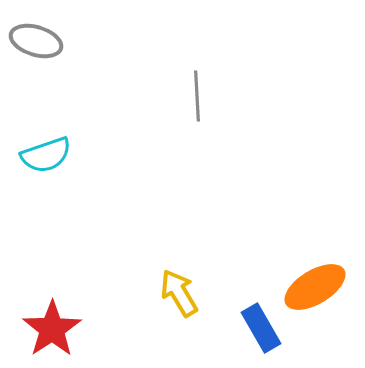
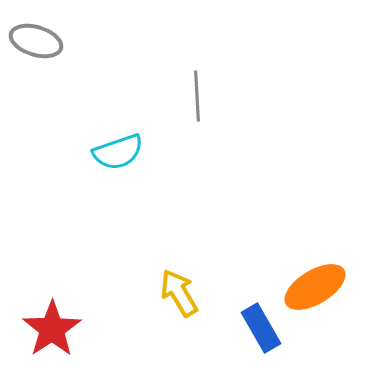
cyan semicircle: moved 72 px right, 3 px up
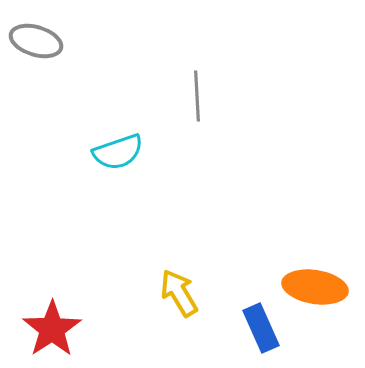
orange ellipse: rotated 40 degrees clockwise
blue rectangle: rotated 6 degrees clockwise
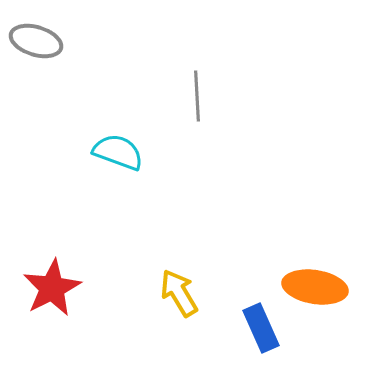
cyan semicircle: rotated 141 degrees counterclockwise
red star: moved 41 px up; rotated 6 degrees clockwise
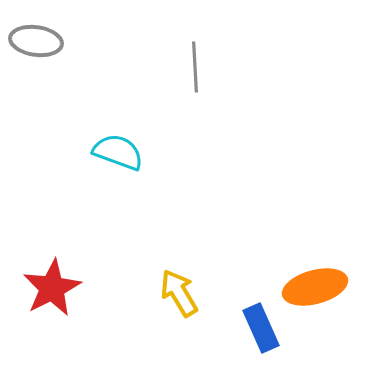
gray ellipse: rotated 9 degrees counterclockwise
gray line: moved 2 px left, 29 px up
orange ellipse: rotated 24 degrees counterclockwise
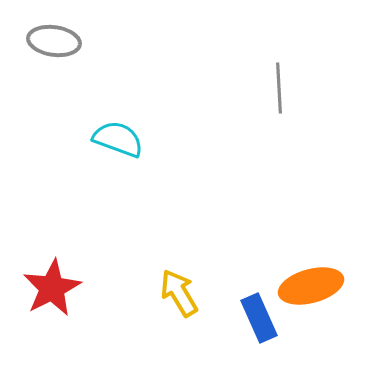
gray ellipse: moved 18 px right
gray line: moved 84 px right, 21 px down
cyan semicircle: moved 13 px up
orange ellipse: moved 4 px left, 1 px up
blue rectangle: moved 2 px left, 10 px up
